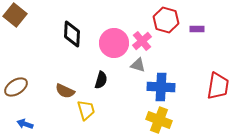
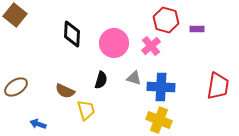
pink cross: moved 9 px right, 5 px down
gray triangle: moved 4 px left, 13 px down
blue arrow: moved 13 px right
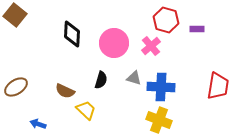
yellow trapezoid: rotated 30 degrees counterclockwise
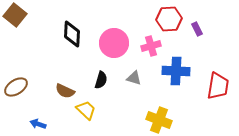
red hexagon: moved 3 px right, 1 px up; rotated 20 degrees counterclockwise
purple rectangle: rotated 64 degrees clockwise
pink cross: rotated 24 degrees clockwise
blue cross: moved 15 px right, 16 px up
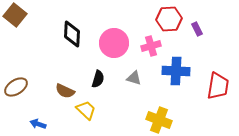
black semicircle: moved 3 px left, 1 px up
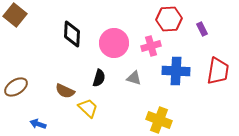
purple rectangle: moved 5 px right
black semicircle: moved 1 px right, 1 px up
red trapezoid: moved 15 px up
yellow trapezoid: moved 2 px right, 2 px up
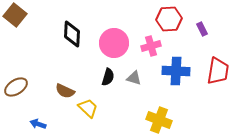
black semicircle: moved 9 px right, 1 px up
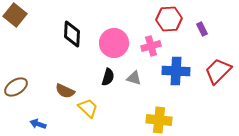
red trapezoid: rotated 144 degrees counterclockwise
yellow cross: rotated 15 degrees counterclockwise
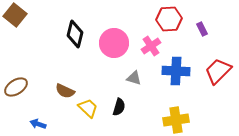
black diamond: moved 3 px right; rotated 12 degrees clockwise
pink cross: rotated 18 degrees counterclockwise
black semicircle: moved 11 px right, 30 px down
yellow cross: moved 17 px right; rotated 15 degrees counterclockwise
